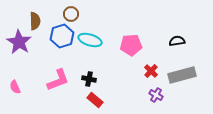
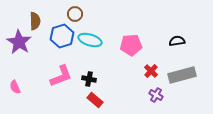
brown circle: moved 4 px right
pink L-shape: moved 3 px right, 4 px up
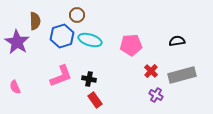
brown circle: moved 2 px right, 1 px down
purple star: moved 2 px left
red rectangle: rotated 14 degrees clockwise
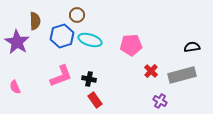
black semicircle: moved 15 px right, 6 px down
purple cross: moved 4 px right, 6 px down
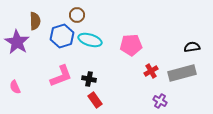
red cross: rotated 16 degrees clockwise
gray rectangle: moved 2 px up
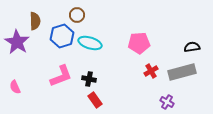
cyan ellipse: moved 3 px down
pink pentagon: moved 8 px right, 2 px up
gray rectangle: moved 1 px up
purple cross: moved 7 px right, 1 px down
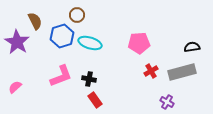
brown semicircle: rotated 24 degrees counterclockwise
pink semicircle: rotated 72 degrees clockwise
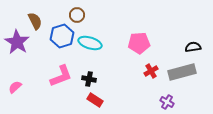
black semicircle: moved 1 px right
red rectangle: rotated 21 degrees counterclockwise
